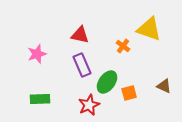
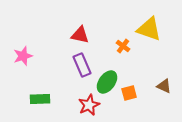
pink star: moved 14 px left, 2 px down
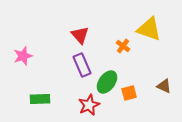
red triangle: rotated 36 degrees clockwise
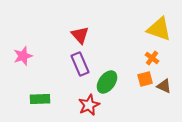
yellow triangle: moved 10 px right
orange cross: moved 29 px right, 12 px down
purple rectangle: moved 2 px left, 1 px up
orange square: moved 16 px right, 14 px up
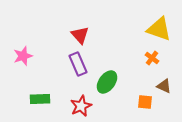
purple rectangle: moved 2 px left
orange square: moved 23 px down; rotated 21 degrees clockwise
red star: moved 8 px left, 1 px down
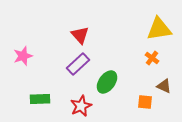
yellow triangle: rotated 28 degrees counterclockwise
purple rectangle: rotated 70 degrees clockwise
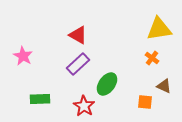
red triangle: moved 2 px left; rotated 18 degrees counterclockwise
pink star: rotated 24 degrees counterclockwise
green ellipse: moved 2 px down
red star: moved 3 px right; rotated 15 degrees counterclockwise
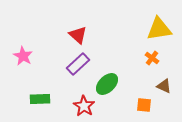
red triangle: rotated 12 degrees clockwise
green ellipse: rotated 10 degrees clockwise
orange square: moved 1 px left, 3 px down
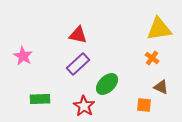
red triangle: rotated 30 degrees counterclockwise
brown triangle: moved 3 px left, 1 px down
